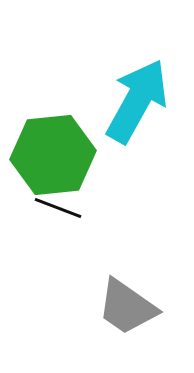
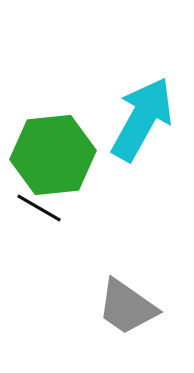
cyan arrow: moved 5 px right, 18 px down
black line: moved 19 px left; rotated 9 degrees clockwise
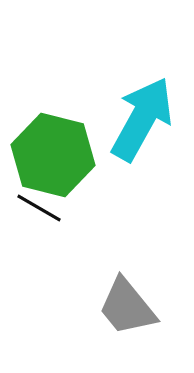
green hexagon: rotated 20 degrees clockwise
gray trapezoid: rotated 16 degrees clockwise
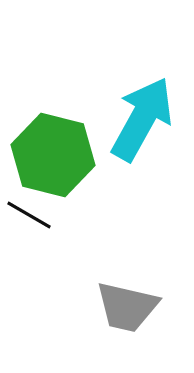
black line: moved 10 px left, 7 px down
gray trapezoid: rotated 38 degrees counterclockwise
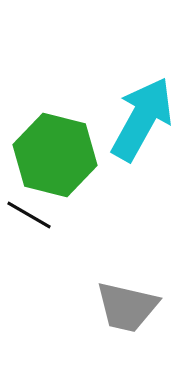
green hexagon: moved 2 px right
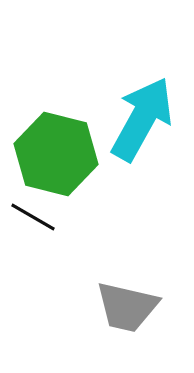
green hexagon: moved 1 px right, 1 px up
black line: moved 4 px right, 2 px down
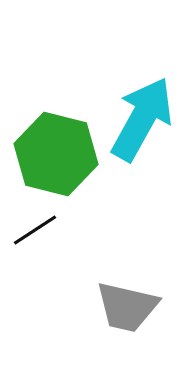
black line: moved 2 px right, 13 px down; rotated 63 degrees counterclockwise
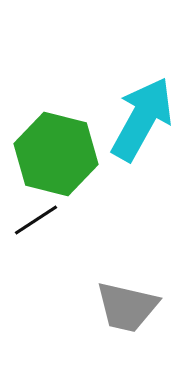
black line: moved 1 px right, 10 px up
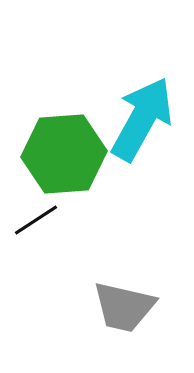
green hexagon: moved 8 px right; rotated 18 degrees counterclockwise
gray trapezoid: moved 3 px left
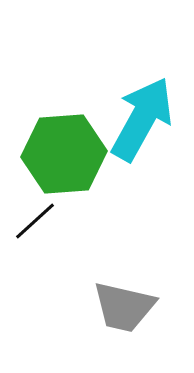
black line: moved 1 px left, 1 px down; rotated 9 degrees counterclockwise
